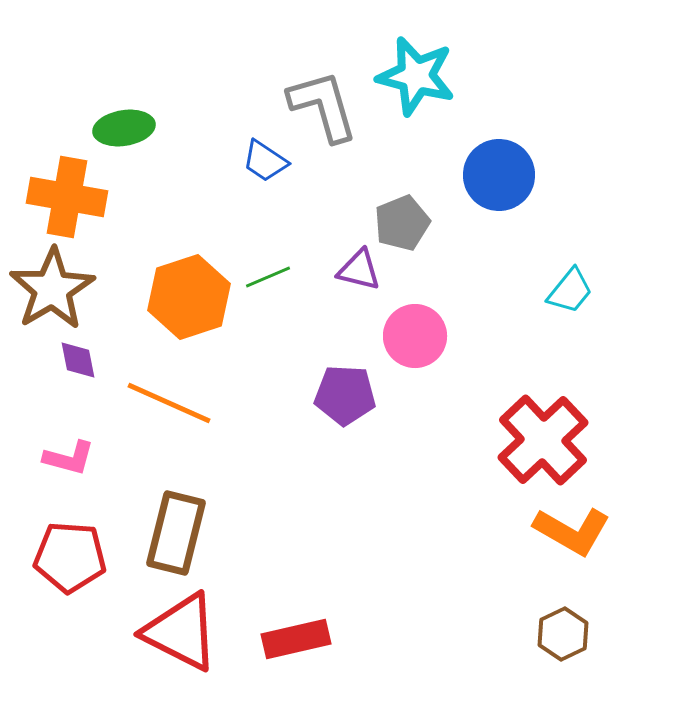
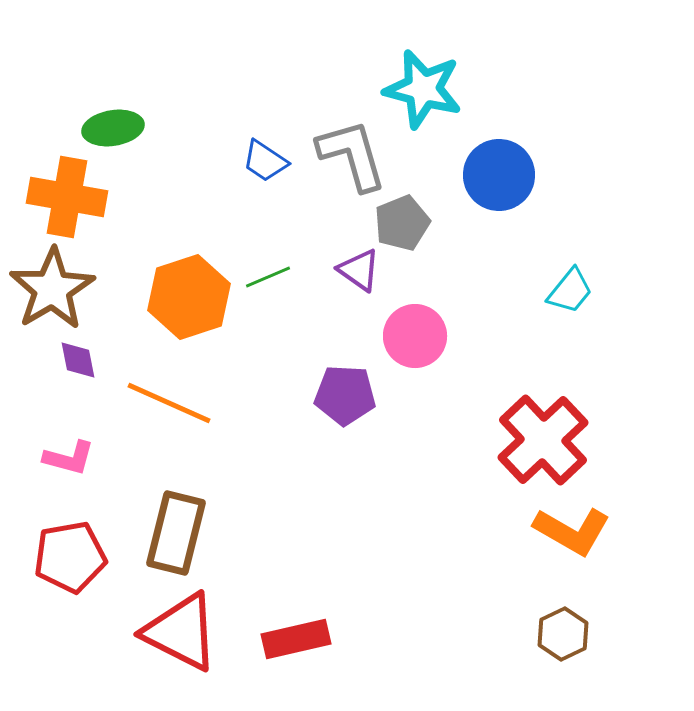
cyan star: moved 7 px right, 13 px down
gray L-shape: moved 29 px right, 49 px down
green ellipse: moved 11 px left
purple triangle: rotated 21 degrees clockwise
red pentagon: rotated 14 degrees counterclockwise
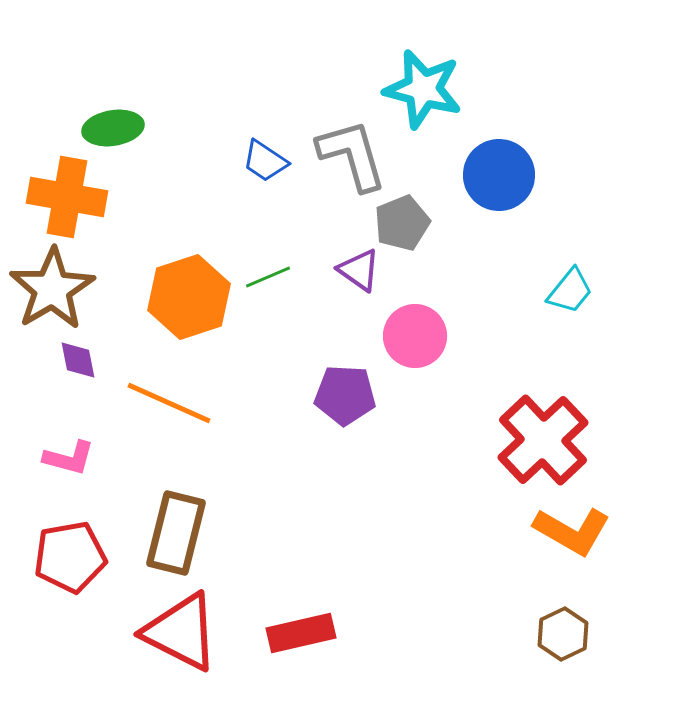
red rectangle: moved 5 px right, 6 px up
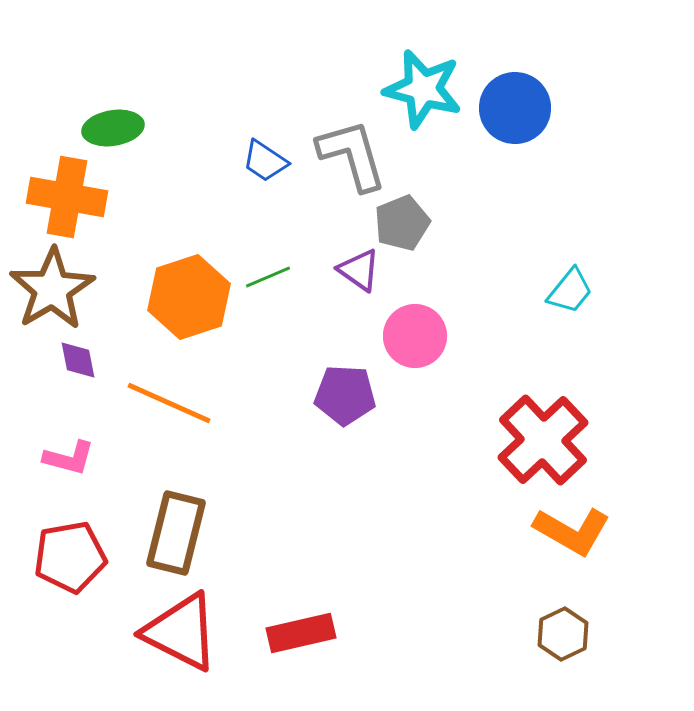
blue circle: moved 16 px right, 67 px up
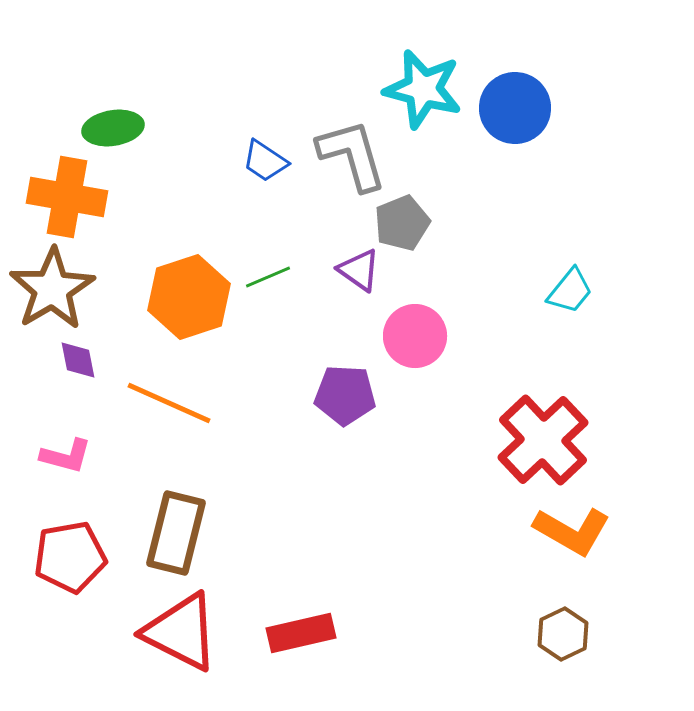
pink L-shape: moved 3 px left, 2 px up
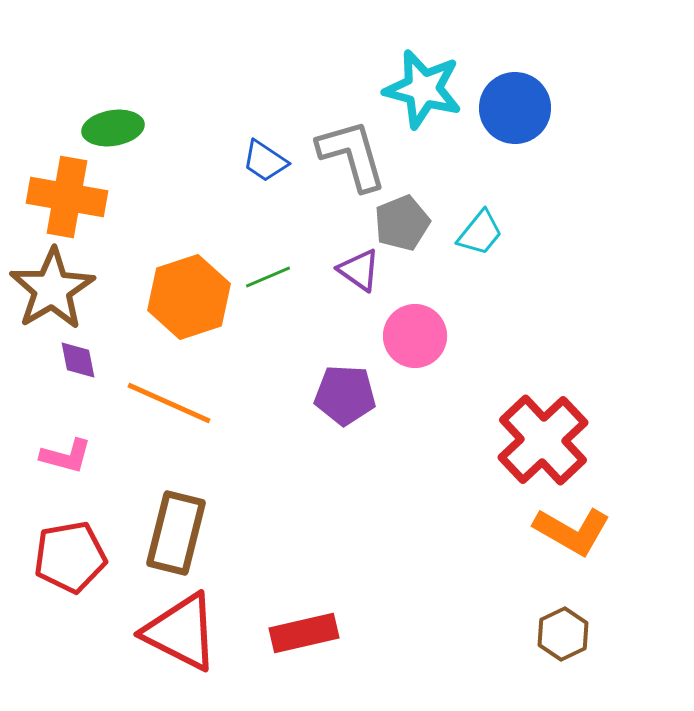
cyan trapezoid: moved 90 px left, 58 px up
red rectangle: moved 3 px right
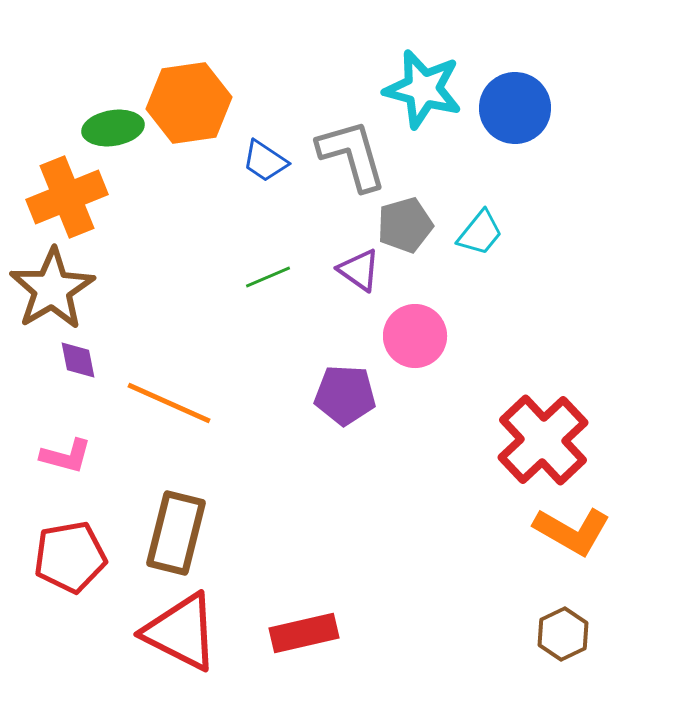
orange cross: rotated 32 degrees counterclockwise
gray pentagon: moved 3 px right, 2 px down; rotated 6 degrees clockwise
orange hexagon: moved 194 px up; rotated 10 degrees clockwise
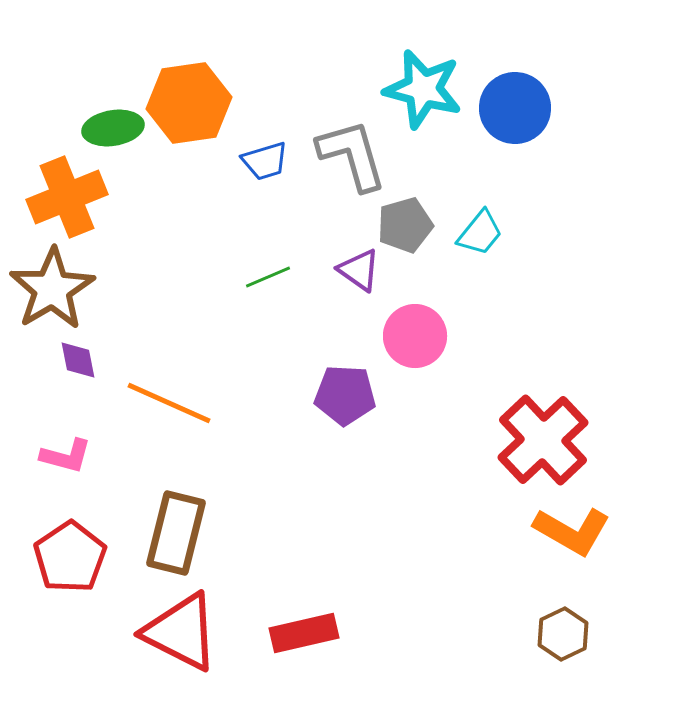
blue trapezoid: rotated 51 degrees counterclockwise
red pentagon: rotated 24 degrees counterclockwise
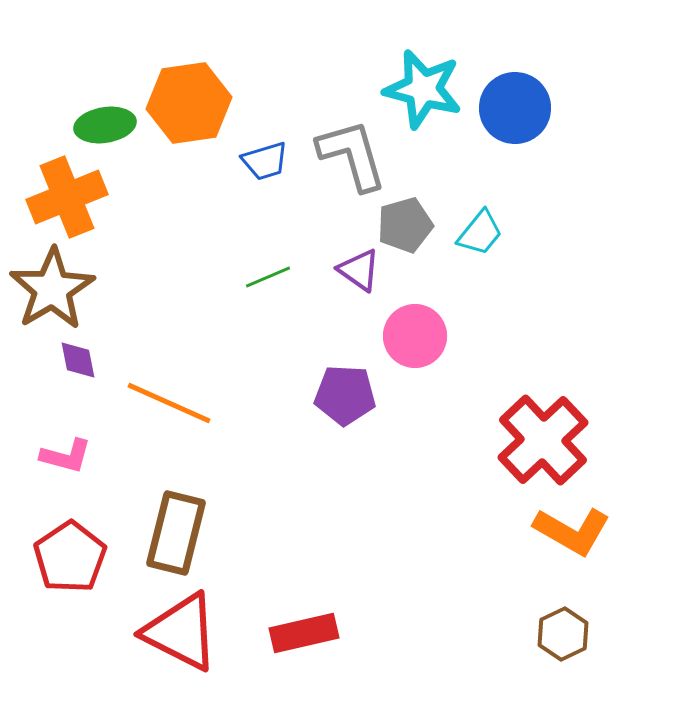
green ellipse: moved 8 px left, 3 px up
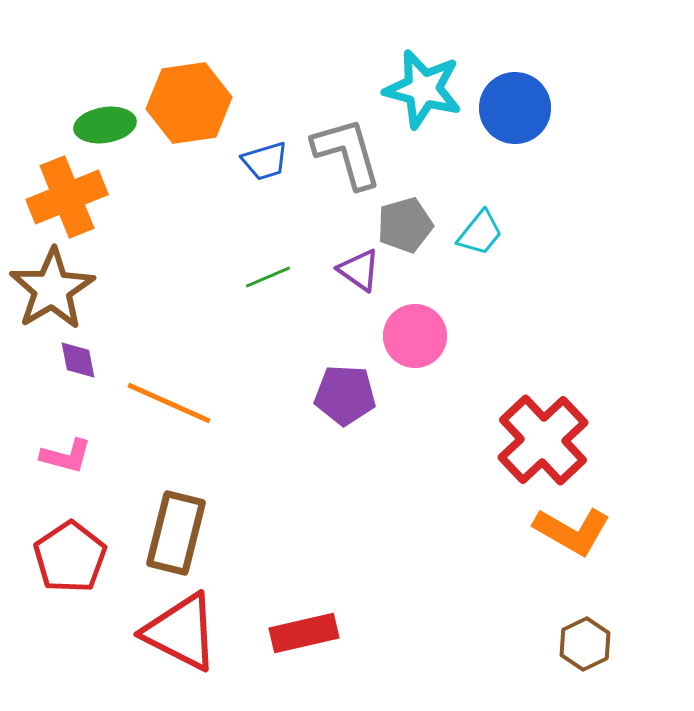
gray L-shape: moved 5 px left, 2 px up
brown hexagon: moved 22 px right, 10 px down
